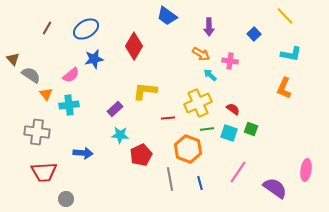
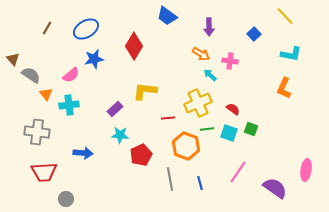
orange hexagon: moved 2 px left, 3 px up
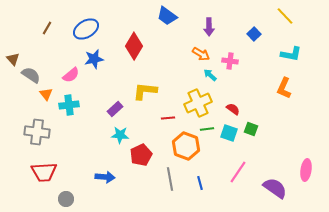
blue arrow: moved 22 px right, 24 px down
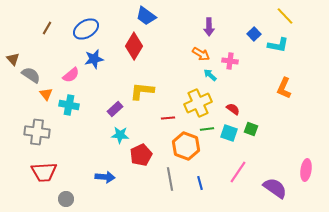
blue trapezoid: moved 21 px left
cyan L-shape: moved 13 px left, 9 px up
yellow L-shape: moved 3 px left
cyan cross: rotated 18 degrees clockwise
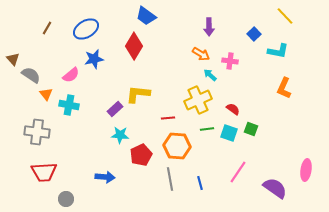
cyan L-shape: moved 6 px down
yellow L-shape: moved 4 px left, 3 px down
yellow cross: moved 3 px up
orange hexagon: moved 9 px left; rotated 16 degrees counterclockwise
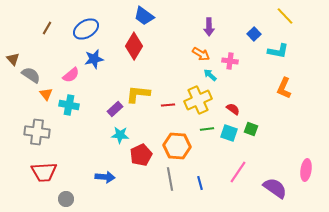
blue trapezoid: moved 2 px left
red line: moved 13 px up
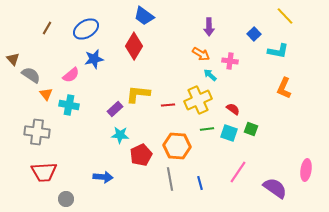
blue arrow: moved 2 px left
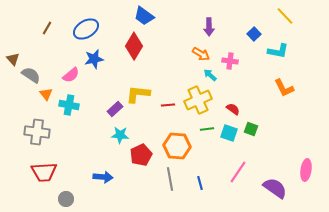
orange L-shape: rotated 50 degrees counterclockwise
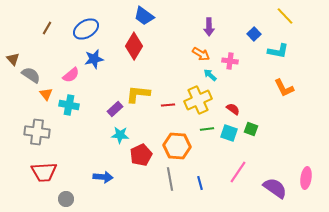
pink ellipse: moved 8 px down
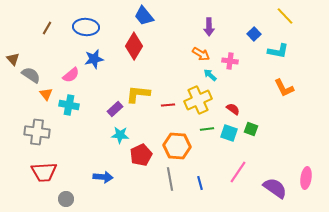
blue trapezoid: rotated 15 degrees clockwise
blue ellipse: moved 2 px up; rotated 35 degrees clockwise
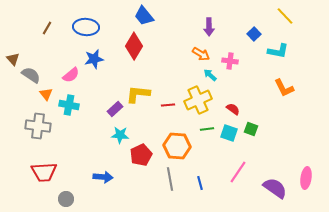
gray cross: moved 1 px right, 6 px up
